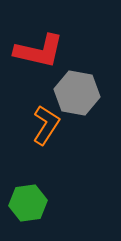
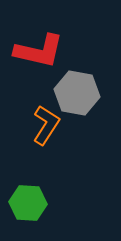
green hexagon: rotated 12 degrees clockwise
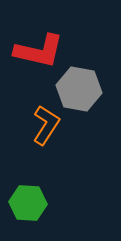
gray hexagon: moved 2 px right, 4 px up
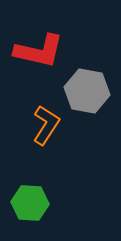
gray hexagon: moved 8 px right, 2 px down
green hexagon: moved 2 px right
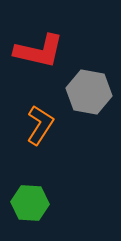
gray hexagon: moved 2 px right, 1 px down
orange L-shape: moved 6 px left
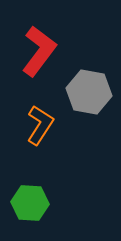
red L-shape: rotated 66 degrees counterclockwise
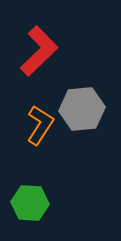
red L-shape: rotated 9 degrees clockwise
gray hexagon: moved 7 px left, 17 px down; rotated 15 degrees counterclockwise
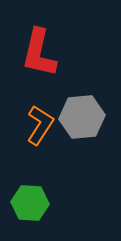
red L-shape: moved 2 px down; rotated 147 degrees clockwise
gray hexagon: moved 8 px down
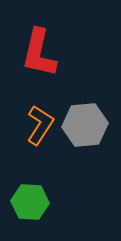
gray hexagon: moved 3 px right, 8 px down
green hexagon: moved 1 px up
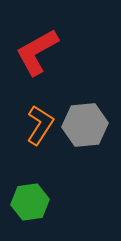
red L-shape: moved 2 px left, 1 px up; rotated 48 degrees clockwise
green hexagon: rotated 12 degrees counterclockwise
